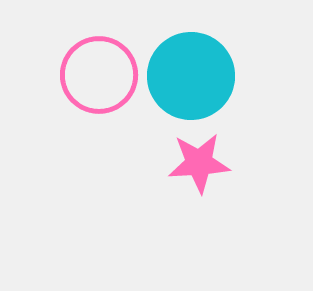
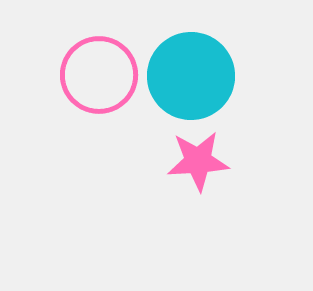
pink star: moved 1 px left, 2 px up
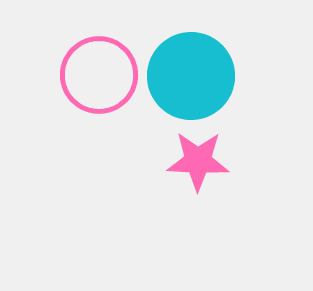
pink star: rotated 6 degrees clockwise
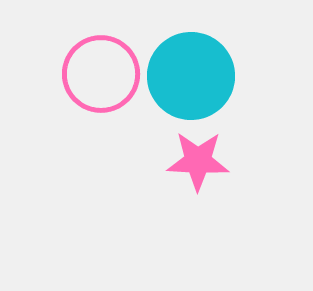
pink circle: moved 2 px right, 1 px up
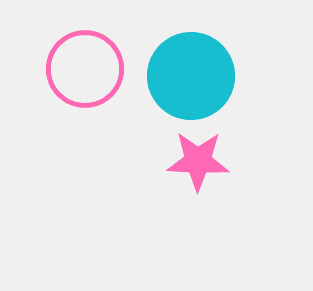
pink circle: moved 16 px left, 5 px up
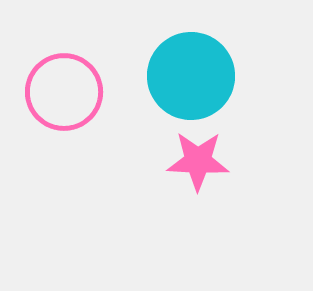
pink circle: moved 21 px left, 23 px down
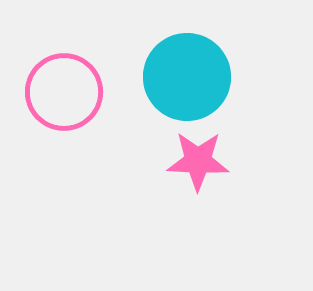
cyan circle: moved 4 px left, 1 px down
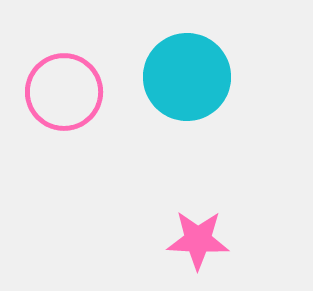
pink star: moved 79 px down
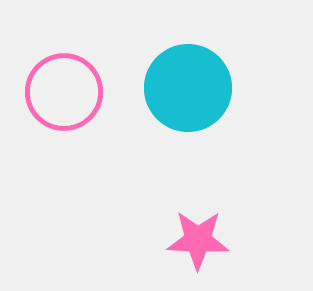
cyan circle: moved 1 px right, 11 px down
